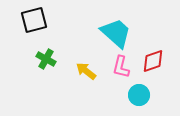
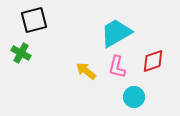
cyan trapezoid: rotated 72 degrees counterclockwise
green cross: moved 25 px left, 6 px up
pink L-shape: moved 4 px left
cyan circle: moved 5 px left, 2 px down
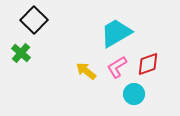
black square: rotated 32 degrees counterclockwise
green cross: rotated 12 degrees clockwise
red diamond: moved 5 px left, 3 px down
pink L-shape: rotated 45 degrees clockwise
cyan circle: moved 3 px up
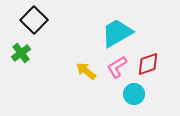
cyan trapezoid: moved 1 px right
green cross: rotated 12 degrees clockwise
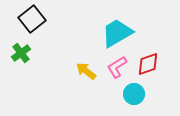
black square: moved 2 px left, 1 px up; rotated 8 degrees clockwise
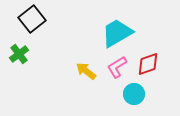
green cross: moved 2 px left, 1 px down
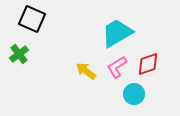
black square: rotated 28 degrees counterclockwise
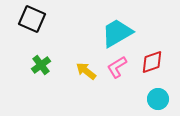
green cross: moved 22 px right, 11 px down
red diamond: moved 4 px right, 2 px up
cyan circle: moved 24 px right, 5 px down
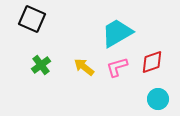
pink L-shape: rotated 15 degrees clockwise
yellow arrow: moved 2 px left, 4 px up
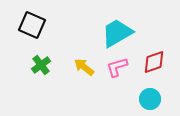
black square: moved 6 px down
red diamond: moved 2 px right
cyan circle: moved 8 px left
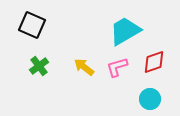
cyan trapezoid: moved 8 px right, 2 px up
green cross: moved 2 px left, 1 px down
